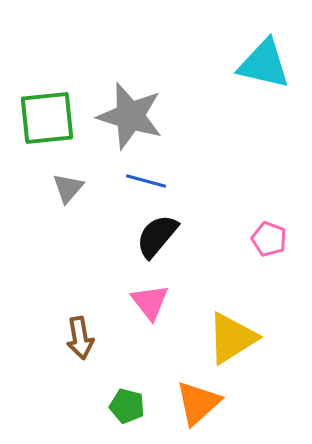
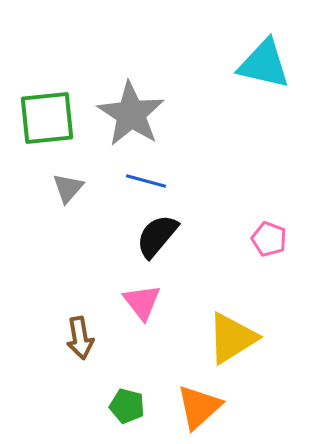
gray star: moved 1 px right, 2 px up; rotated 16 degrees clockwise
pink triangle: moved 8 px left
orange triangle: moved 1 px right, 4 px down
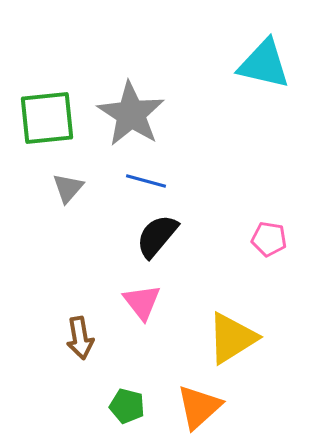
pink pentagon: rotated 12 degrees counterclockwise
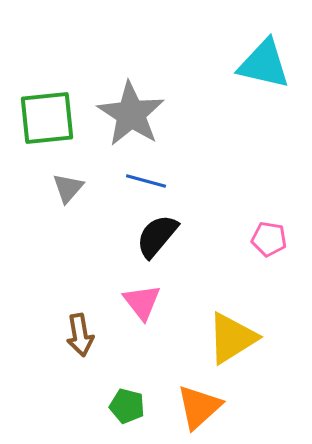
brown arrow: moved 3 px up
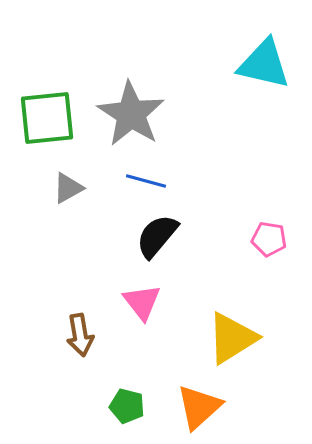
gray triangle: rotated 20 degrees clockwise
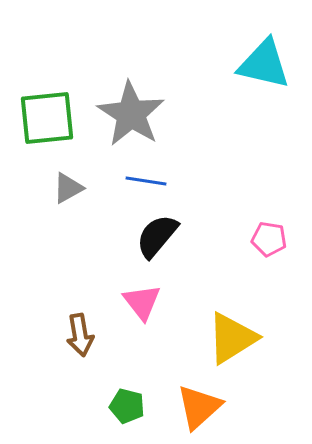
blue line: rotated 6 degrees counterclockwise
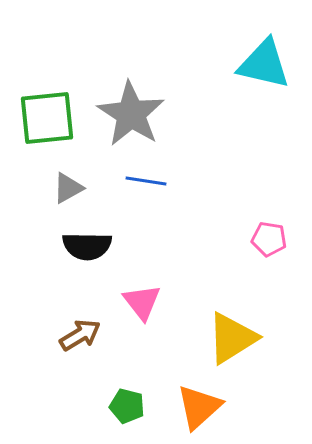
black semicircle: moved 70 px left, 10 px down; rotated 129 degrees counterclockwise
brown arrow: rotated 111 degrees counterclockwise
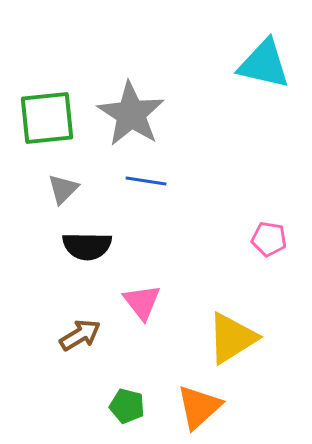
gray triangle: moved 5 px left, 1 px down; rotated 16 degrees counterclockwise
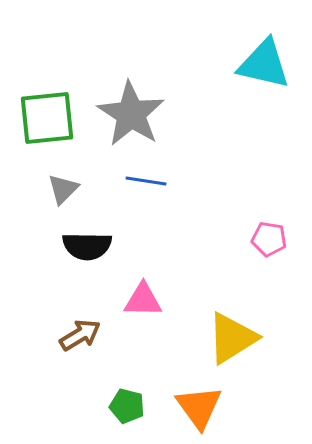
pink triangle: moved 1 px right, 2 px up; rotated 51 degrees counterclockwise
orange triangle: rotated 24 degrees counterclockwise
